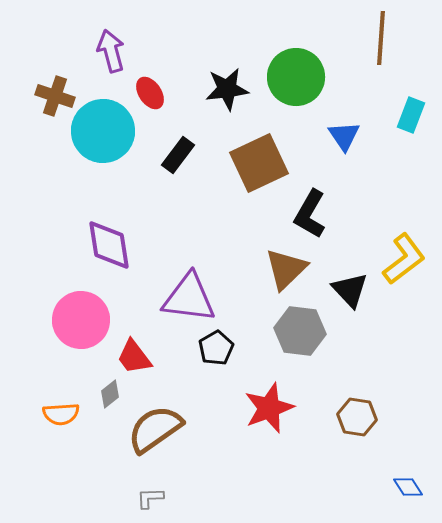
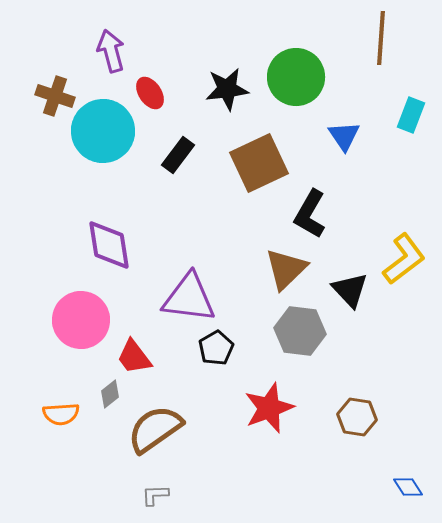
gray L-shape: moved 5 px right, 3 px up
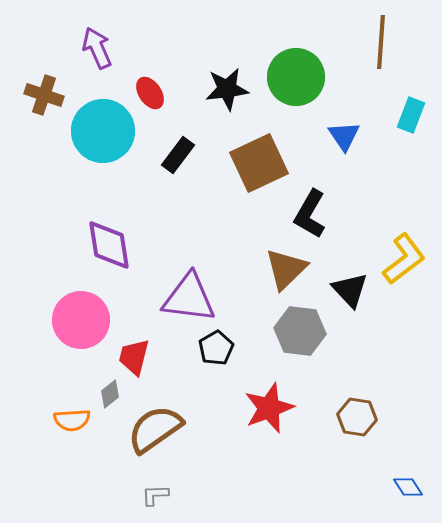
brown line: moved 4 px down
purple arrow: moved 14 px left, 3 px up; rotated 9 degrees counterclockwise
brown cross: moved 11 px left, 1 px up
red trapezoid: rotated 51 degrees clockwise
orange semicircle: moved 11 px right, 6 px down
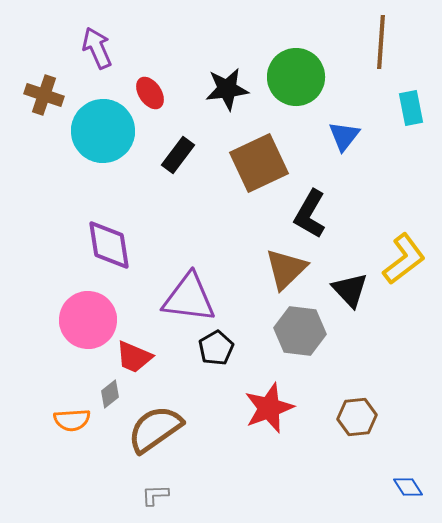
cyan rectangle: moved 7 px up; rotated 32 degrees counterclockwise
blue triangle: rotated 12 degrees clockwise
pink circle: moved 7 px right
red trapezoid: rotated 81 degrees counterclockwise
brown hexagon: rotated 15 degrees counterclockwise
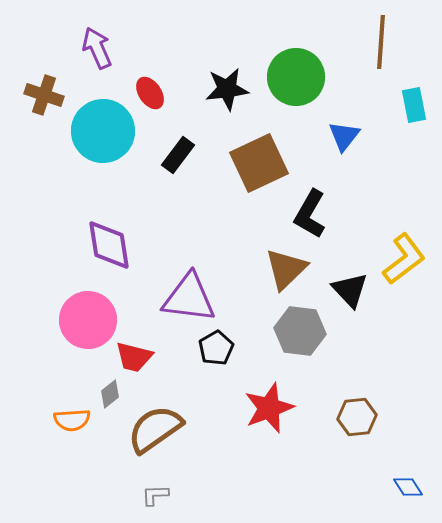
cyan rectangle: moved 3 px right, 3 px up
red trapezoid: rotated 9 degrees counterclockwise
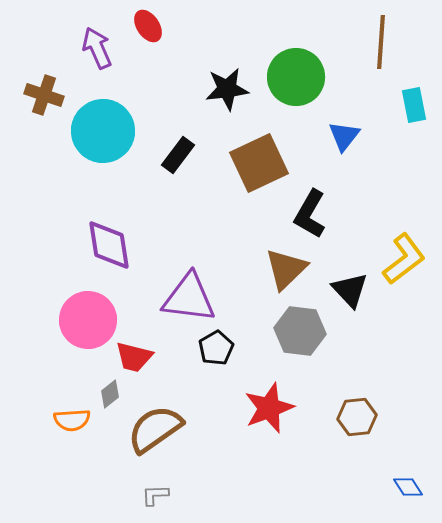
red ellipse: moved 2 px left, 67 px up
